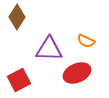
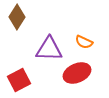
orange semicircle: moved 2 px left, 1 px down
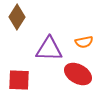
orange semicircle: rotated 36 degrees counterclockwise
red ellipse: moved 1 px right, 1 px down; rotated 52 degrees clockwise
red square: rotated 30 degrees clockwise
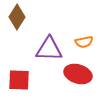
red ellipse: rotated 12 degrees counterclockwise
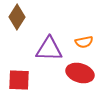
red ellipse: moved 2 px right, 1 px up
